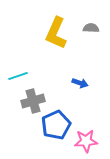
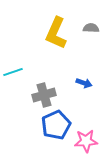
cyan line: moved 5 px left, 4 px up
blue arrow: moved 4 px right
gray cross: moved 11 px right, 6 px up
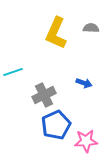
gray cross: rotated 10 degrees counterclockwise
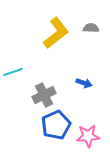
yellow L-shape: rotated 152 degrees counterclockwise
pink star: moved 2 px right, 5 px up
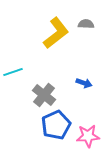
gray semicircle: moved 5 px left, 4 px up
gray cross: rotated 25 degrees counterclockwise
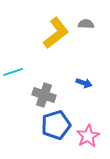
gray cross: rotated 20 degrees counterclockwise
blue pentagon: rotated 8 degrees clockwise
pink star: rotated 25 degrees counterclockwise
